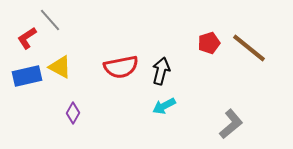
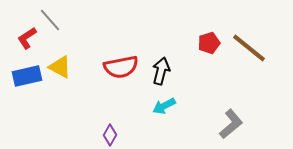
purple diamond: moved 37 px right, 22 px down
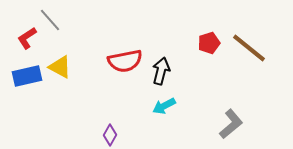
red semicircle: moved 4 px right, 6 px up
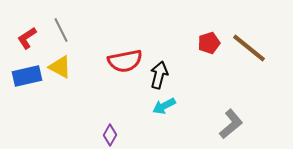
gray line: moved 11 px right, 10 px down; rotated 15 degrees clockwise
black arrow: moved 2 px left, 4 px down
